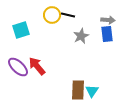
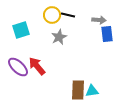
gray arrow: moved 9 px left
gray star: moved 22 px left, 1 px down
cyan triangle: rotated 48 degrees clockwise
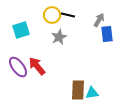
gray arrow: rotated 64 degrees counterclockwise
purple ellipse: rotated 10 degrees clockwise
cyan triangle: moved 2 px down
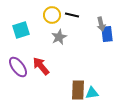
black line: moved 4 px right
gray arrow: moved 2 px right, 4 px down; rotated 136 degrees clockwise
red arrow: moved 4 px right
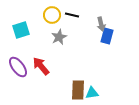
blue rectangle: moved 2 px down; rotated 21 degrees clockwise
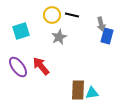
cyan square: moved 1 px down
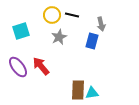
blue rectangle: moved 15 px left, 5 px down
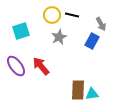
gray arrow: rotated 16 degrees counterclockwise
blue rectangle: rotated 14 degrees clockwise
purple ellipse: moved 2 px left, 1 px up
cyan triangle: moved 1 px down
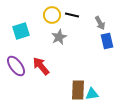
gray arrow: moved 1 px left, 1 px up
blue rectangle: moved 15 px right; rotated 42 degrees counterclockwise
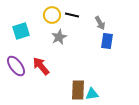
blue rectangle: rotated 21 degrees clockwise
